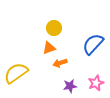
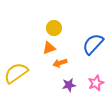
purple star: moved 1 px left, 1 px up
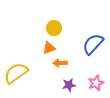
orange arrow: rotated 16 degrees clockwise
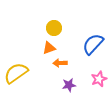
pink star: moved 3 px right, 4 px up
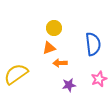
blue semicircle: rotated 130 degrees clockwise
yellow semicircle: moved 1 px down
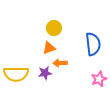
yellow semicircle: rotated 145 degrees counterclockwise
purple star: moved 24 px left, 12 px up
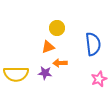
yellow circle: moved 3 px right
orange triangle: moved 1 px left, 1 px up
purple star: rotated 16 degrees clockwise
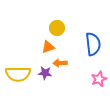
yellow semicircle: moved 2 px right
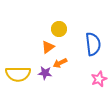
yellow circle: moved 2 px right, 1 px down
orange triangle: rotated 16 degrees counterclockwise
orange arrow: rotated 24 degrees counterclockwise
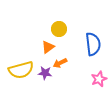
yellow semicircle: moved 3 px right, 4 px up; rotated 15 degrees counterclockwise
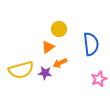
blue semicircle: moved 2 px left
